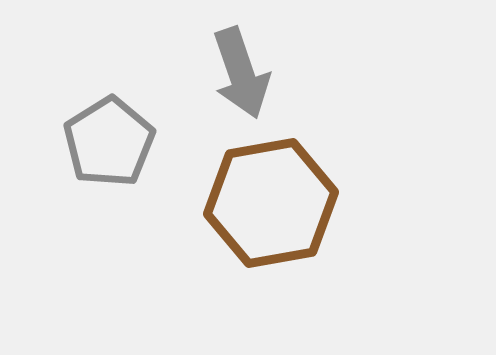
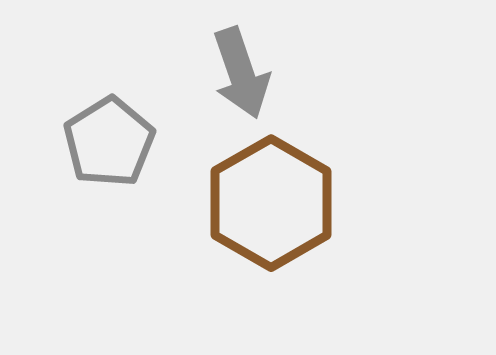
brown hexagon: rotated 20 degrees counterclockwise
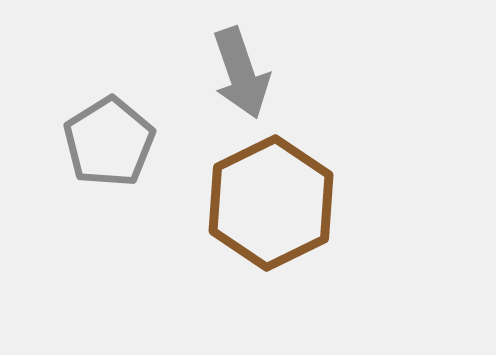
brown hexagon: rotated 4 degrees clockwise
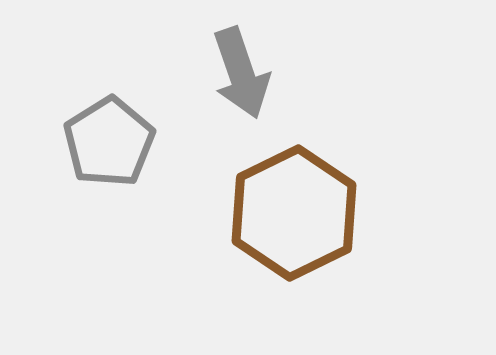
brown hexagon: moved 23 px right, 10 px down
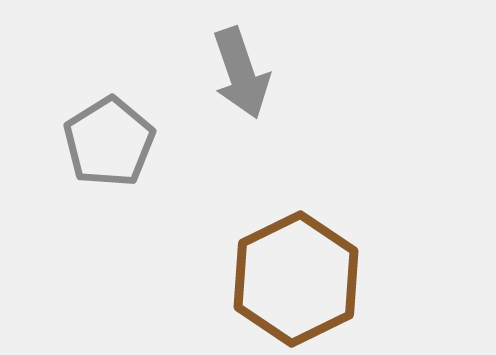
brown hexagon: moved 2 px right, 66 px down
